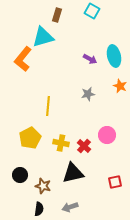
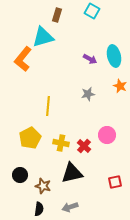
black triangle: moved 1 px left
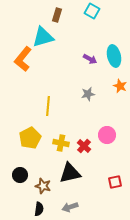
black triangle: moved 2 px left
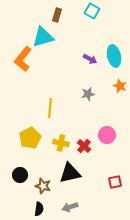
yellow line: moved 2 px right, 2 px down
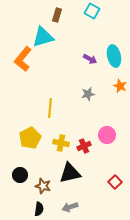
red cross: rotated 24 degrees clockwise
red square: rotated 32 degrees counterclockwise
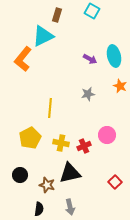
cyan triangle: moved 1 px up; rotated 10 degrees counterclockwise
brown star: moved 4 px right, 1 px up
gray arrow: rotated 84 degrees counterclockwise
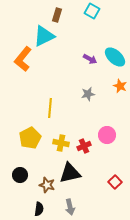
cyan triangle: moved 1 px right
cyan ellipse: moved 1 px right, 1 px down; rotated 35 degrees counterclockwise
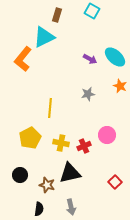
cyan triangle: moved 1 px down
gray arrow: moved 1 px right
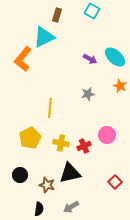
gray arrow: rotated 70 degrees clockwise
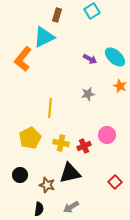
cyan square: rotated 28 degrees clockwise
